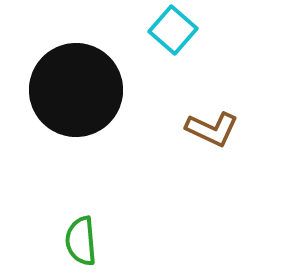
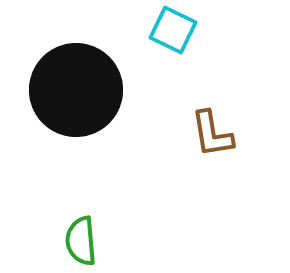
cyan square: rotated 15 degrees counterclockwise
brown L-shape: moved 5 px down; rotated 56 degrees clockwise
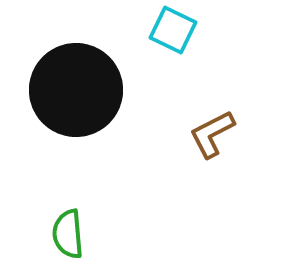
brown L-shape: rotated 72 degrees clockwise
green semicircle: moved 13 px left, 7 px up
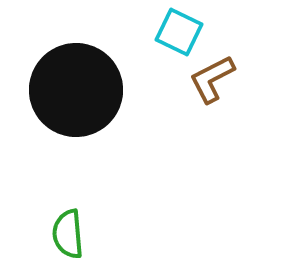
cyan square: moved 6 px right, 2 px down
brown L-shape: moved 55 px up
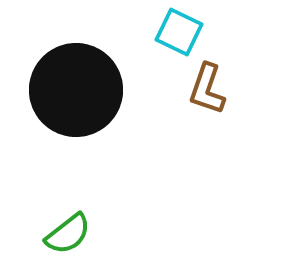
brown L-shape: moved 5 px left, 10 px down; rotated 44 degrees counterclockwise
green semicircle: rotated 123 degrees counterclockwise
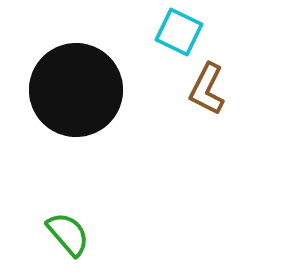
brown L-shape: rotated 8 degrees clockwise
green semicircle: rotated 93 degrees counterclockwise
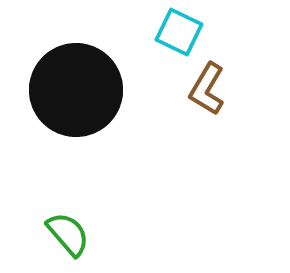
brown L-shape: rotated 4 degrees clockwise
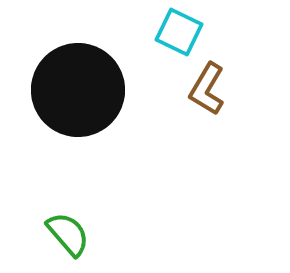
black circle: moved 2 px right
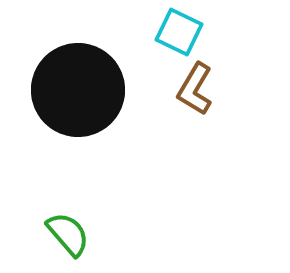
brown L-shape: moved 12 px left
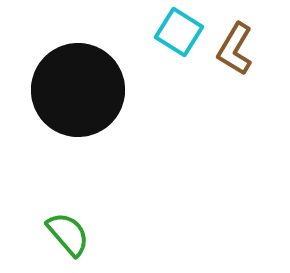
cyan square: rotated 6 degrees clockwise
brown L-shape: moved 40 px right, 40 px up
